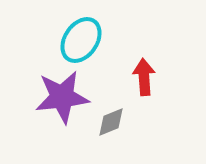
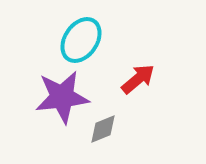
red arrow: moved 6 px left, 2 px down; rotated 54 degrees clockwise
gray diamond: moved 8 px left, 7 px down
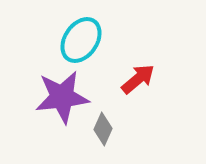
gray diamond: rotated 44 degrees counterclockwise
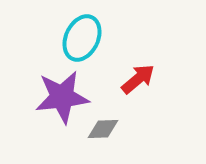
cyan ellipse: moved 1 px right, 2 px up; rotated 9 degrees counterclockwise
gray diamond: rotated 64 degrees clockwise
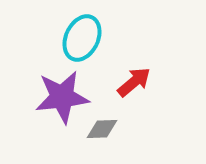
red arrow: moved 4 px left, 3 px down
gray diamond: moved 1 px left
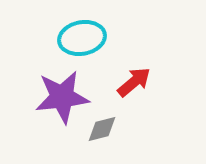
cyan ellipse: rotated 54 degrees clockwise
gray diamond: rotated 12 degrees counterclockwise
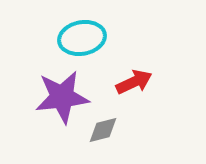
red arrow: rotated 15 degrees clockwise
gray diamond: moved 1 px right, 1 px down
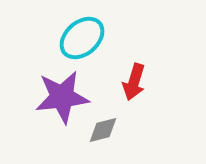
cyan ellipse: rotated 30 degrees counterclockwise
red arrow: rotated 132 degrees clockwise
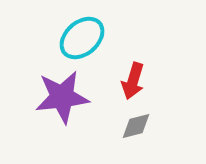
red arrow: moved 1 px left, 1 px up
gray diamond: moved 33 px right, 4 px up
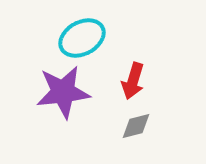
cyan ellipse: rotated 12 degrees clockwise
purple star: moved 1 px right, 5 px up
